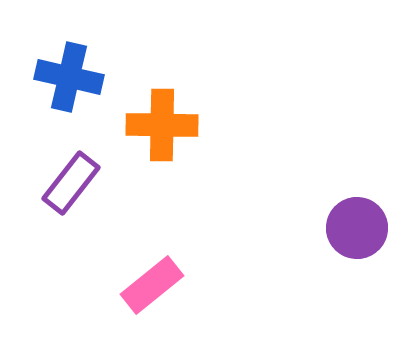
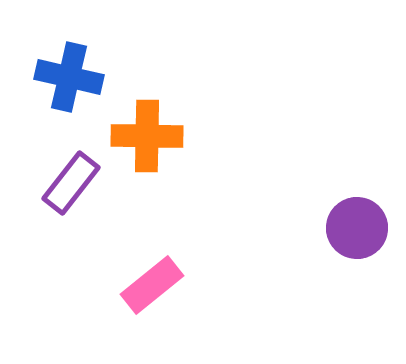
orange cross: moved 15 px left, 11 px down
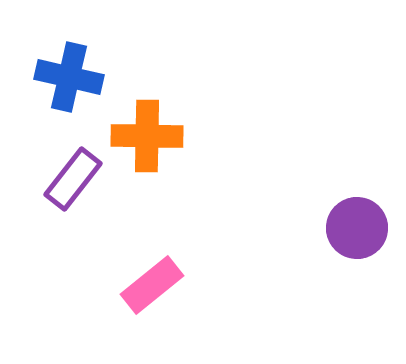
purple rectangle: moved 2 px right, 4 px up
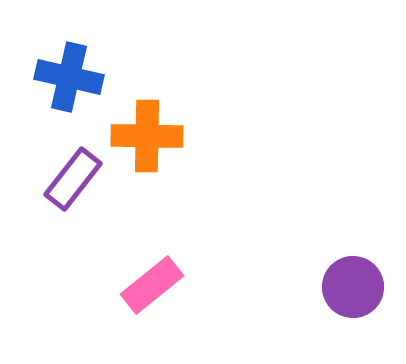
purple circle: moved 4 px left, 59 px down
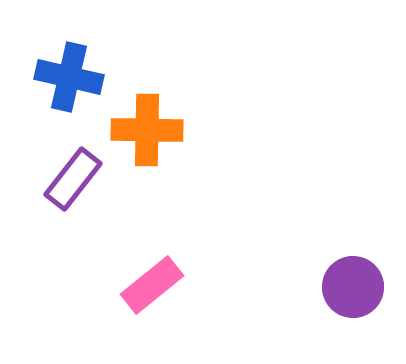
orange cross: moved 6 px up
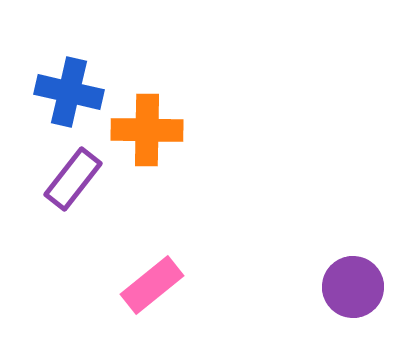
blue cross: moved 15 px down
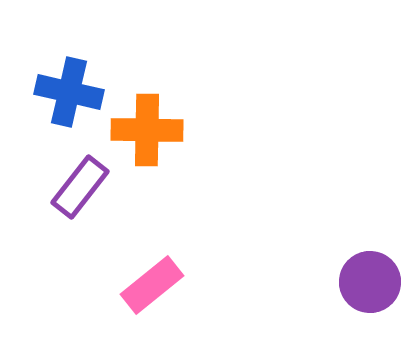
purple rectangle: moved 7 px right, 8 px down
purple circle: moved 17 px right, 5 px up
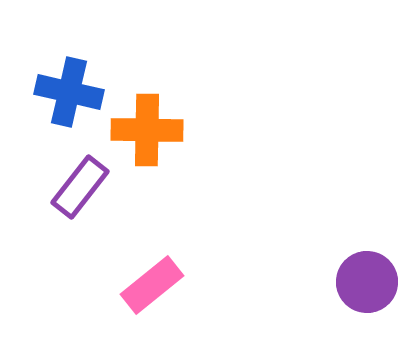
purple circle: moved 3 px left
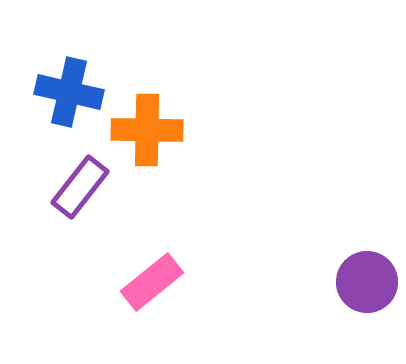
pink rectangle: moved 3 px up
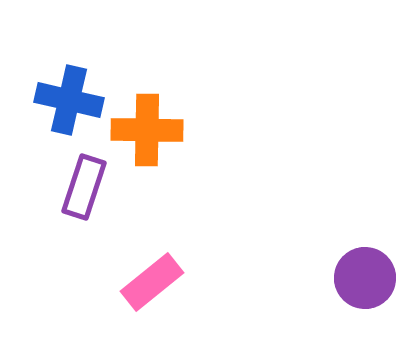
blue cross: moved 8 px down
purple rectangle: moved 4 px right; rotated 20 degrees counterclockwise
purple circle: moved 2 px left, 4 px up
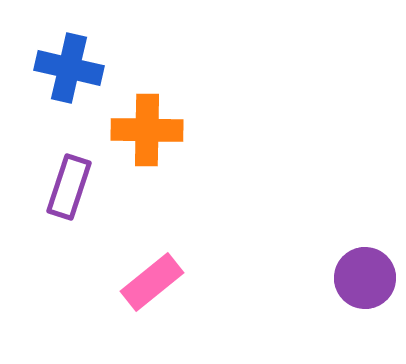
blue cross: moved 32 px up
purple rectangle: moved 15 px left
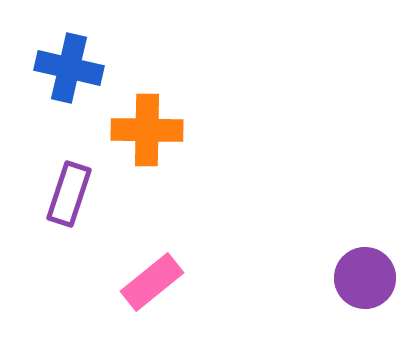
purple rectangle: moved 7 px down
